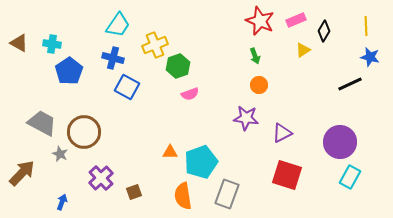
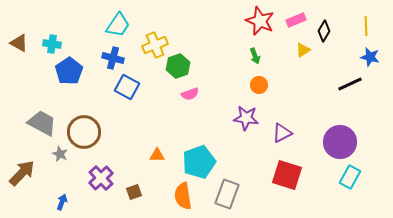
orange triangle: moved 13 px left, 3 px down
cyan pentagon: moved 2 px left
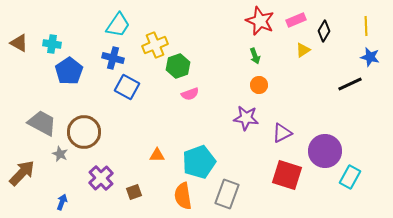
purple circle: moved 15 px left, 9 px down
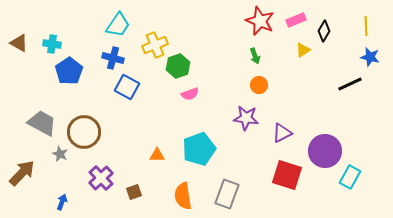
cyan pentagon: moved 13 px up
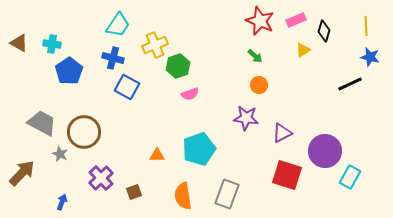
black diamond: rotated 15 degrees counterclockwise
green arrow: rotated 28 degrees counterclockwise
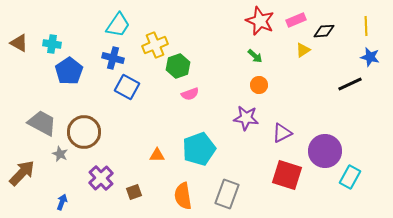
black diamond: rotated 70 degrees clockwise
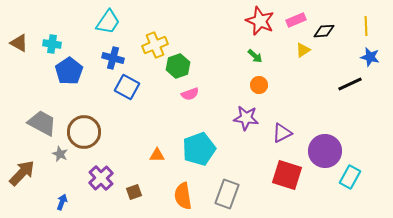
cyan trapezoid: moved 10 px left, 3 px up
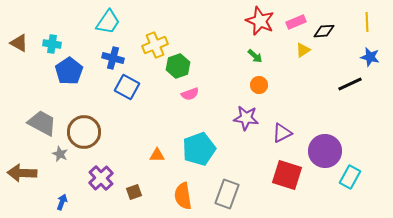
pink rectangle: moved 2 px down
yellow line: moved 1 px right, 4 px up
brown arrow: rotated 132 degrees counterclockwise
